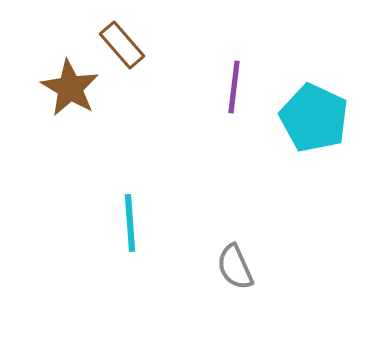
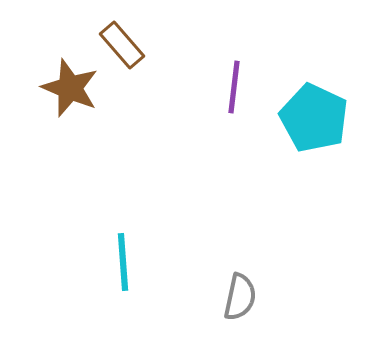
brown star: rotated 8 degrees counterclockwise
cyan line: moved 7 px left, 39 px down
gray semicircle: moved 5 px right, 30 px down; rotated 144 degrees counterclockwise
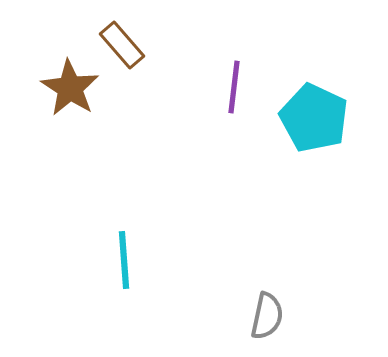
brown star: rotated 10 degrees clockwise
cyan line: moved 1 px right, 2 px up
gray semicircle: moved 27 px right, 19 px down
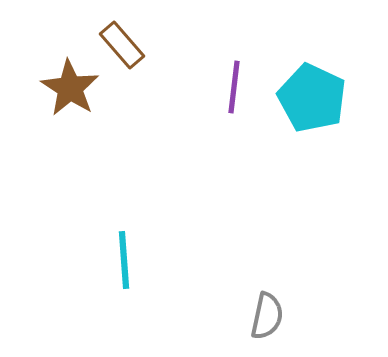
cyan pentagon: moved 2 px left, 20 px up
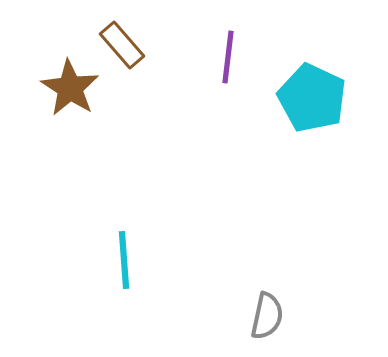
purple line: moved 6 px left, 30 px up
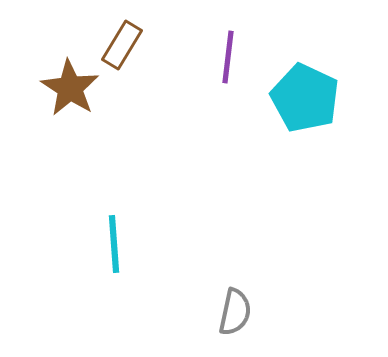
brown rectangle: rotated 72 degrees clockwise
cyan pentagon: moved 7 px left
cyan line: moved 10 px left, 16 px up
gray semicircle: moved 32 px left, 4 px up
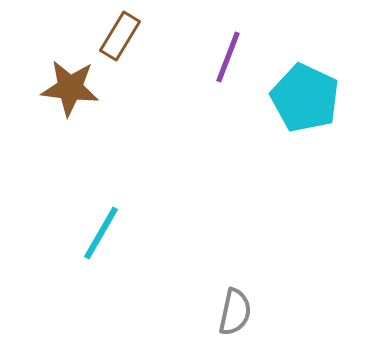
brown rectangle: moved 2 px left, 9 px up
purple line: rotated 14 degrees clockwise
brown star: rotated 26 degrees counterclockwise
cyan line: moved 13 px left, 11 px up; rotated 34 degrees clockwise
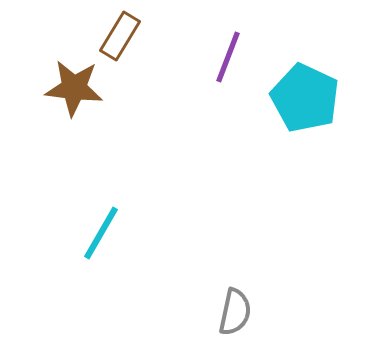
brown star: moved 4 px right
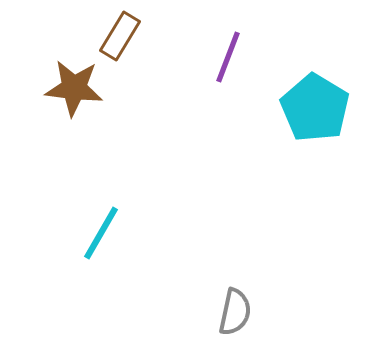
cyan pentagon: moved 10 px right, 10 px down; rotated 6 degrees clockwise
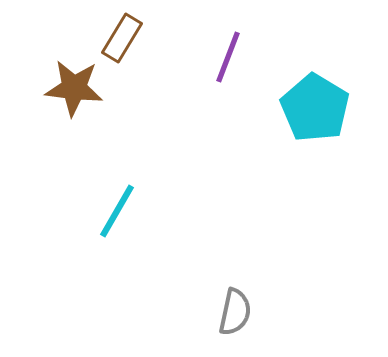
brown rectangle: moved 2 px right, 2 px down
cyan line: moved 16 px right, 22 px up
